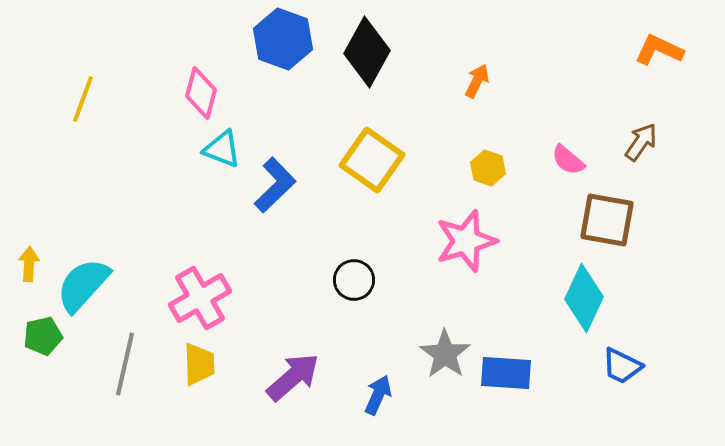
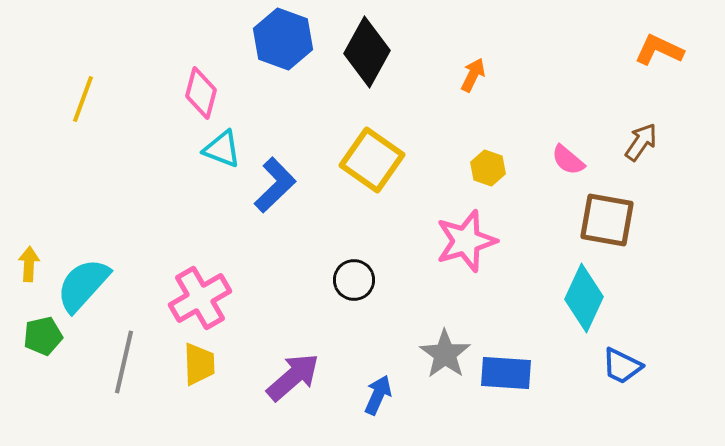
orange arrow: moved 4 px left, 6 px up
gray line: moved 1 px left, 2 px up
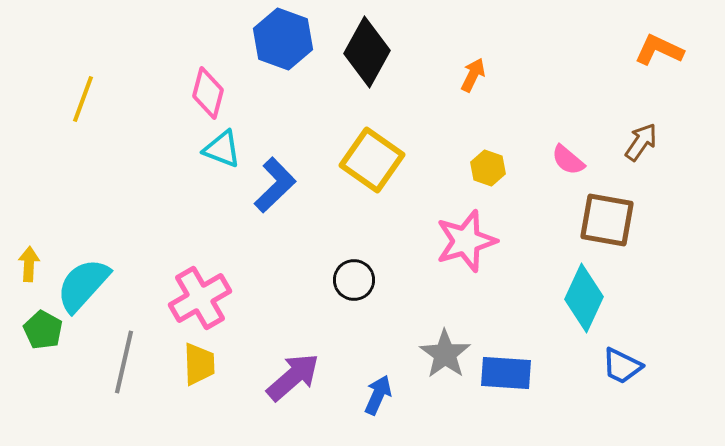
pink diamond: moved 7 px right
green pentagon: moved 6 px up; rotated 30 degrees counterclockwise
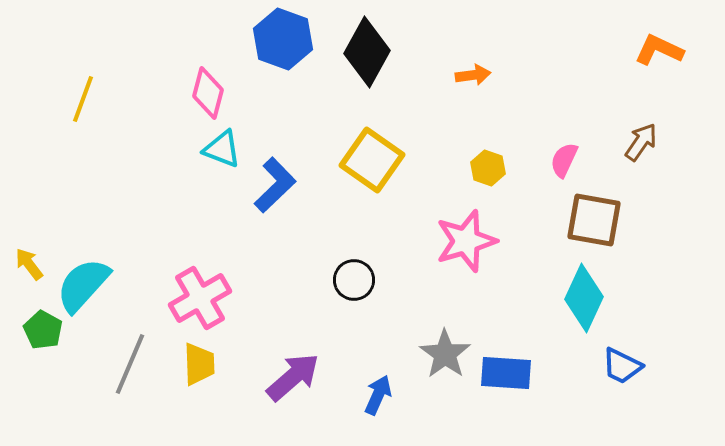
orange arrow: rotated 56 degrees clockwise
pink semicircle: moved 4 px left; rotated 75 degrees clockwise
brown square: moved 13 px left
yellow arrow: rotated 40 degrees counterclockwise
gray line: moved 6 px right, 2 px down; rotated 10 degrees clockwise
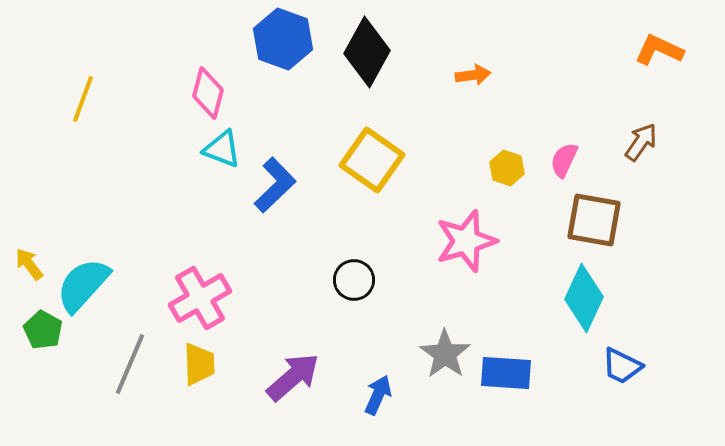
yellow hexagon: moved 19 px right
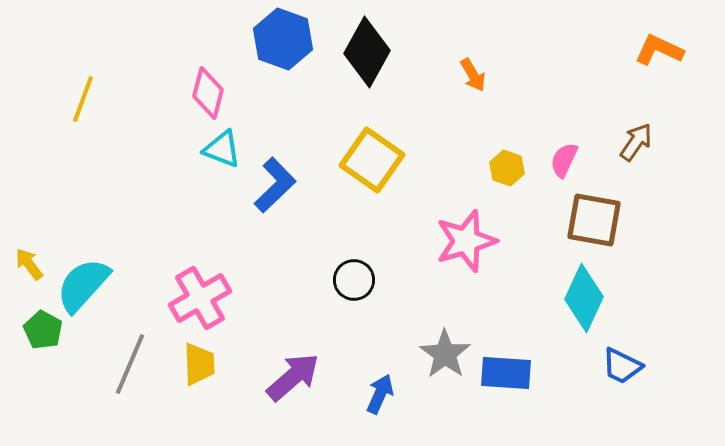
orange arrow: rotated 68 degrees clockwise
brown arrow: moved 5 px left
blue arrow: moved 2 px right, 1 px up
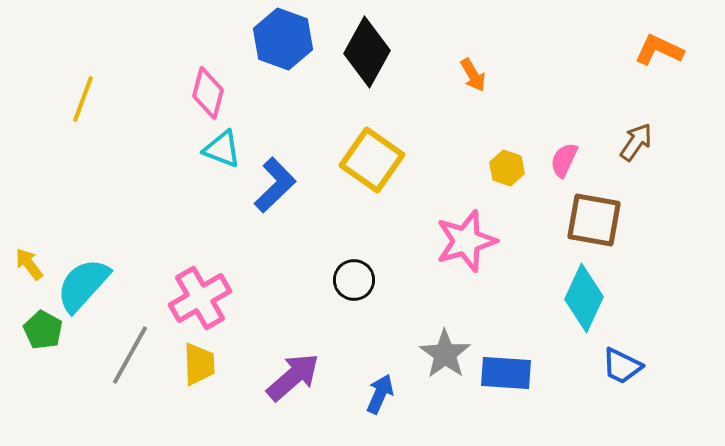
gray line: moved 9 px up; rotated 6 degrees clockwise
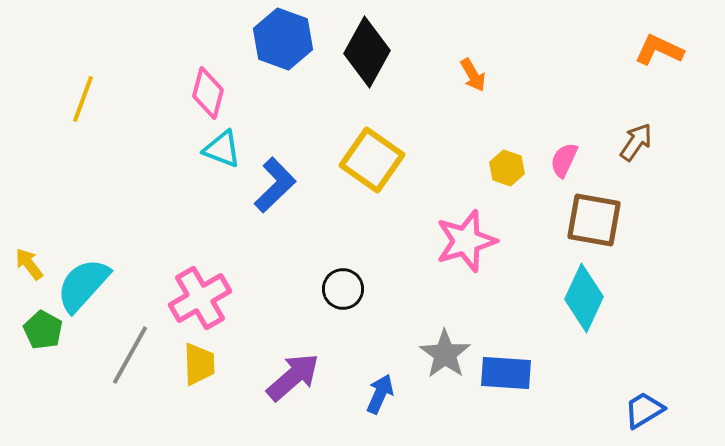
black circle: moved 11 px left, 9 px down
blue trapezoid: moved 22 px right, 44 px down; rotated 123 degrees clockwise
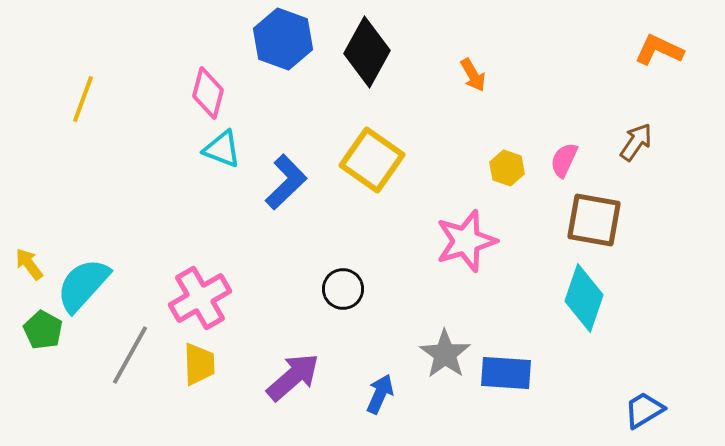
blue L-shape: moved 11 px right, 3 px up
cyan diamond: rotated 6 degrees counterclockwise
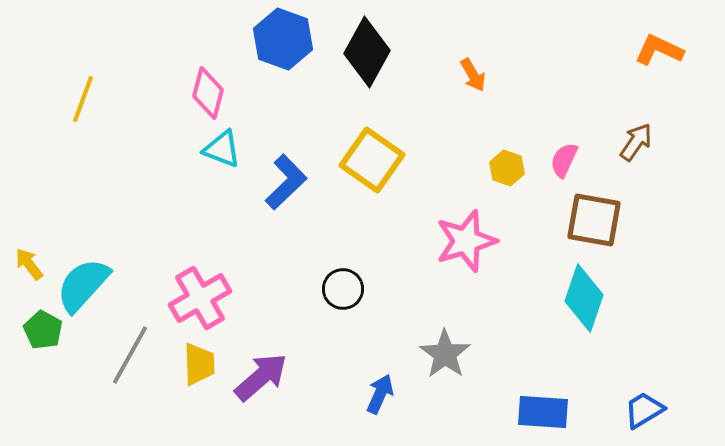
blue rectangle: moved 37 px right, 39 px down
purple arrow: moved 32 px left
